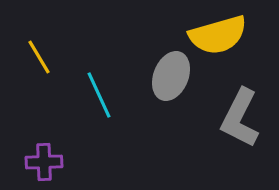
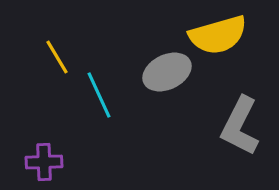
yellow line: moved 18 px right
gray ellipse: moved 4 px left, 4 px up; rotated 42 degrees clockwise
gray L-shape: moved 8 px down
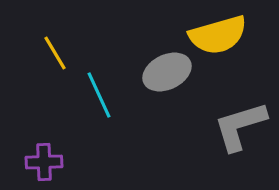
yellow line: moved 2 px left, 4 px up
gray L-shape: rotated 46 degrees clockwise
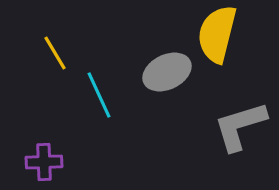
yellow semicircle: moved 1 px left, 1 px up; rotated 120 degrees clockwise
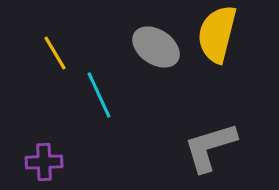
gray ellipse: moved 11 px left, 25 px up; rotated 60 degrees clockwise
gray L-shape: moved 30 px left, 21 px down
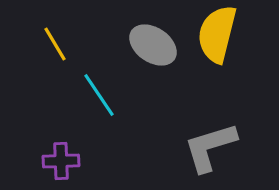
gray ellipse: moved 3 px left, 2 px up
yellow line: moved 9 px up
cyan line: rotated 9 degrees counterclockwise
purple cross: moved 17 px right, 1 px up
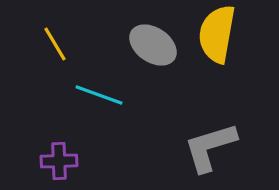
yellow semicircle: rotated 4 degrees counterclockwise
cyan line: rotated 36 degrees counterclockwise
purple cross: moved 2 px left
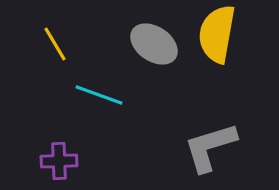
gray ellipse: moved 1 px right, 1 px up
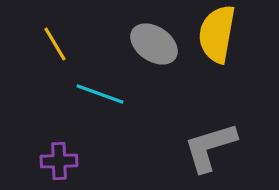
cyan line: moved 1 px right, 1 px up
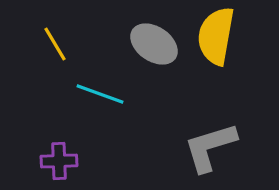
yellow semicircle: moved 1 px left, 2 px down
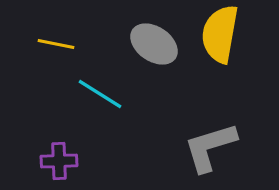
yellow semicircle: moved 4 px right, 2 px up
yellow line: moved 1 px right; rotated 48 degrees counterclockwise
cyan line: rotated 12 degrees clockwise
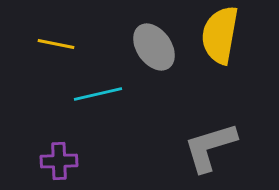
yellow semicircle: moved 1 px down
gray ellipse: moved 3 px down; rotated 21 degrees clockwise
cyan line: moved 2 px left; rotated 45 degrees counterclockwise
